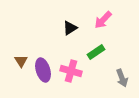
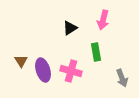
pink arrow: rotated 30 degrees counterclockwise
green rectangle: rotated 66 degrees counterclockwise
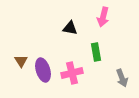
pink arrow: moved 3 px up
black triangle: rotated 42 degrees clockwise
pink cross: moved 1 px right, 2 px down; rotated 30 degrees counterclockwise
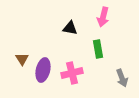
green rectangle: moved 2 px right, 3 px up
brown triangle: moved 1 px right, 2 px up
purple ellipse: rotated 30 degrees clockwise
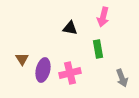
pink cross: moved 2 px left
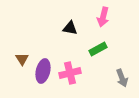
green rectangle: rotated 72 degrees clockwise
purple ellipse: moved 1 px down
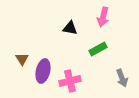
pink cross: moved 8 px down
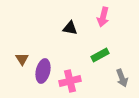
green rectangle: moved 2 px right, 6 px down
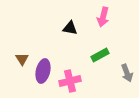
gray arrow: moved 5 px right, 5 px up
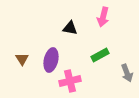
purple ellipse: moved 8 px right, 11 px up
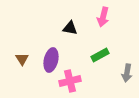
gray arrow: rotated 30 degrees clockwise
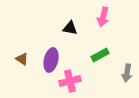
brown triangle: rotated 24 degrees counterclockwise
